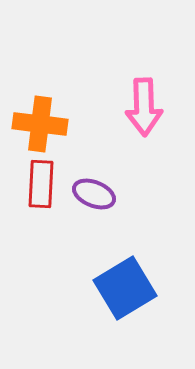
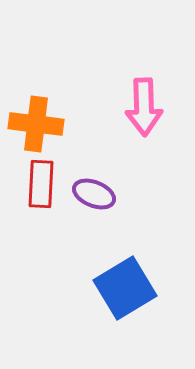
orange cross: moved 4 px left
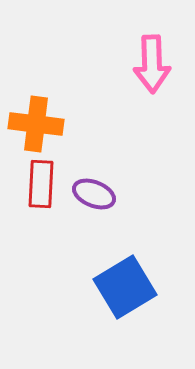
pink arrow: moved 8 px right, 43 px up
blue square: moved 1 px up
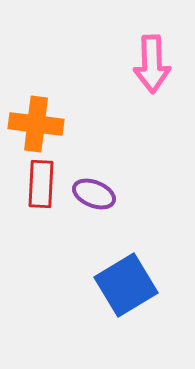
blue square: moved 1 px right, 2 px up
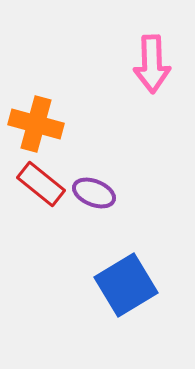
orange cross: rotated 8 degrees clockwise
red rectangle: rotated 54 degrees counterclockwise
purple ellipse: moved 1 px up
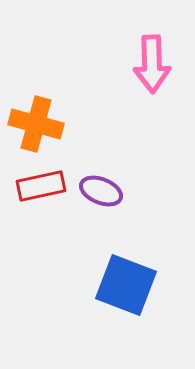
red rectangle: moved 2 px down; rotated 51 degrees counterclockwise
purple ellipse: moved 7 px right, 2 px up
blue square: rotated 38 degrees counterclockwise
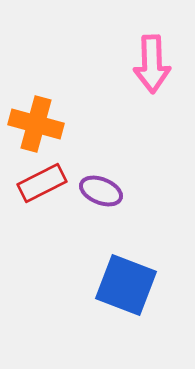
red rectangle: moved 1 px right, 3 px up; rotated 15 degrees counterclockwise
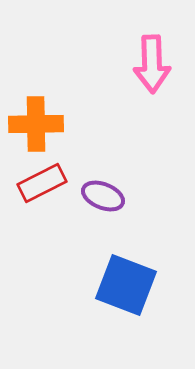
orange cross: rotated 16 degrees counterclockwise
purple ellipse: moved 2 px right, 5 px down
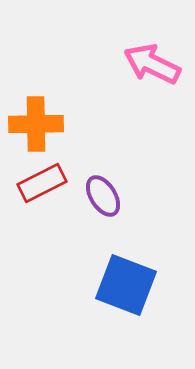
pink arrow: rotated 118 degrees clockwise
purple ellipse: rotated 36 degrees clockwise
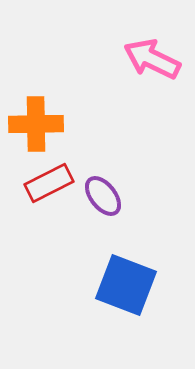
pink arrow: moved 5 px up
red rectangle: moved 7 px right
purple ellipse: rotated 6 degrees counterclockwise
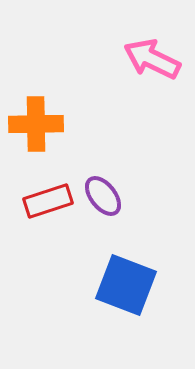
red rectangle: moved 1 px left, 18 px down; rotated 9 degrees clockwise
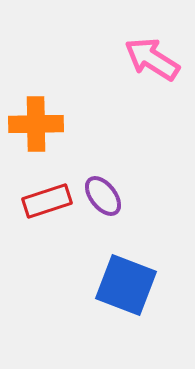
pink arrow: rotated 6 degrees clockwise
red rectangle: moved 1 px left
